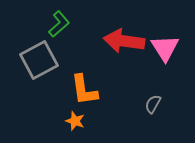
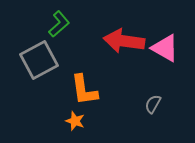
pink triangle: rotated 28 degrees counterclockwise
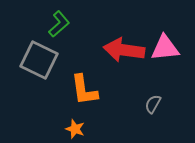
red arrow: moved 9 px down
pink triangle: rotated 36 degrees counterclockwise
gray square: rotated 36 degrees counterclockwise
orange star: moved 8 px down
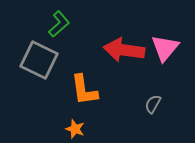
pink triangle: rotated 44 degrees counterclockwise
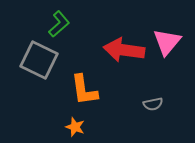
pink triangle: moved 2 px right, 6 px up
gray semicircle: rotated 132 degrees counterclockwise
orange star: moved 2 px up
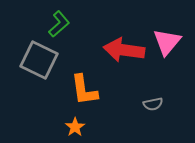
orange star: rotated 18 degrees clockwise
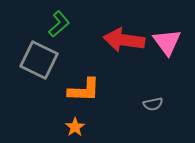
pink triangle: rotated 16 degrees counterclockwise
red arrow: moved 10 px up
orange L-shape: rotated 80 degrees counterclockwise
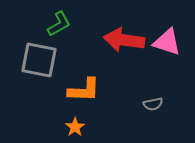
green L-shape: rotated 12 degrees clockwise
pink triangle: rotated 36 degrees counterclockwise
gray square: rotated 15 degrees counterclockwise
